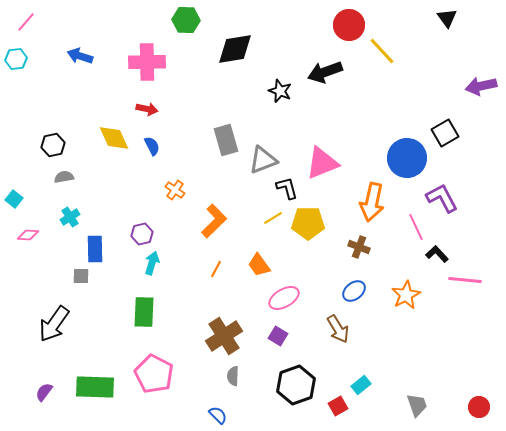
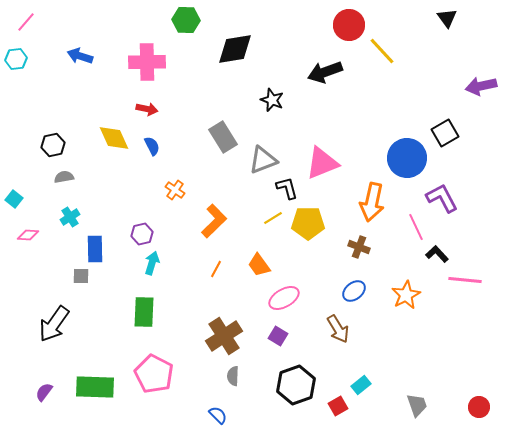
black star at (280, 91): moved 8 px left, 9 px down
gray rectangle at (226, 140): moved 3 px left, 3 px up; rotated 16 degrees counterclockwise
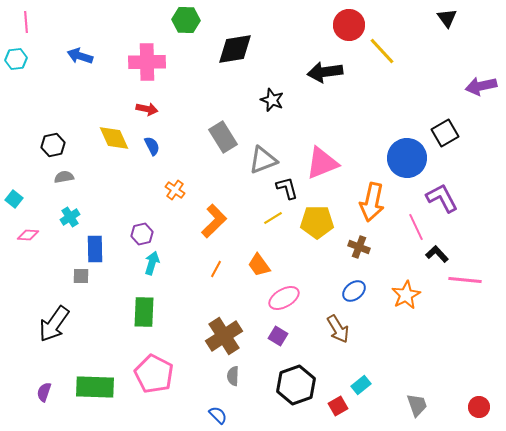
pink line at (26, 22): rotated 45 degrees counterclockwise
black arrow at (325, 72): rotated 12 degrees clockwise
yellow pentagon at (308, 223): moved 9 px right, 1 px up
purple semicircle at (44, 392): rotated 18 degrees counterclockwise
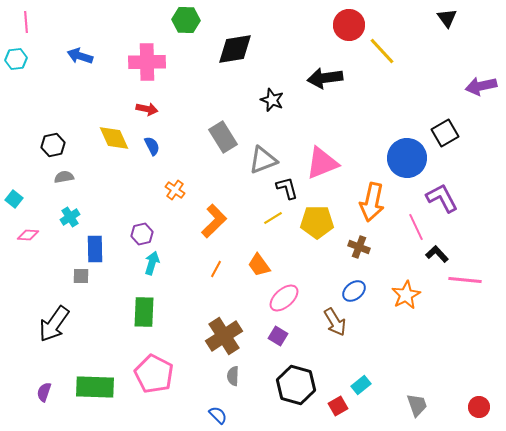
black arrow at (325, 72): moved 6 px down
pink ellipse at (284, 298): rotated 12 degrees counterclockwise
brown arrow at (338, 329): moved 3 px left, 7 px up
black hexagon at (296, 385): rotated 24 degrees counterclockwise
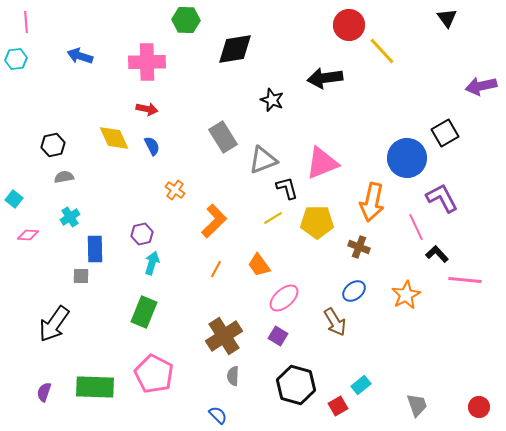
green rectangle at (144, 312): rotated 20 degrees clockwise
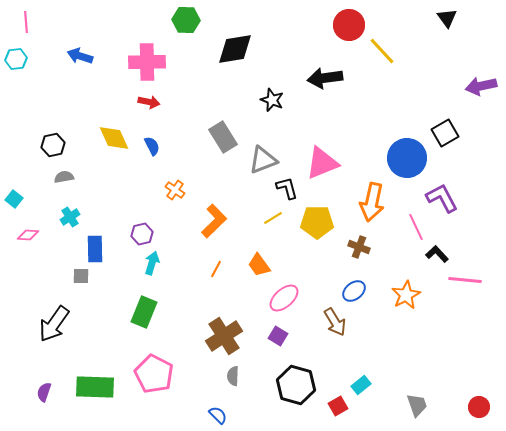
red arrow at (147, 109): moved 2 px right, 7 px up
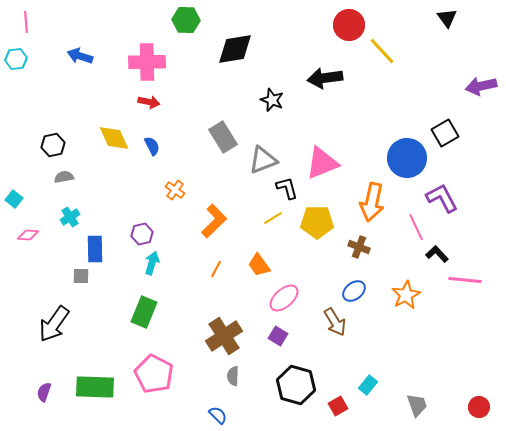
cyan rectangle at (361, 385): moved 7 px right; rotated 12 degrees counterclockwise
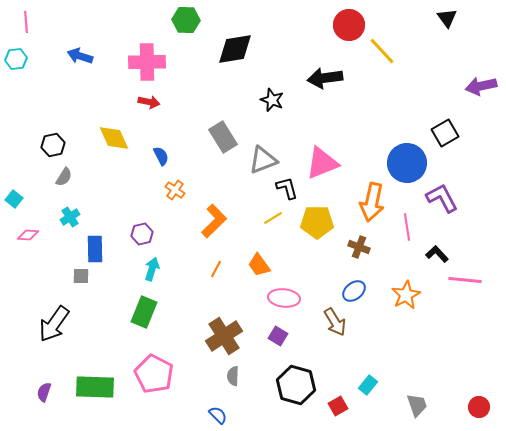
blue semicircle at (152, 146): moved 9 px right, 10 px down
blue circle at (407, 158): moved 5 px down
gray semicircle at (64, 177): rotated 132 degrees clockwise
pink line at (416, 227): moved 9 px left; rotated 16 degrees clockwise
cyan arrow at (152, 263): moved 6 px down
pink ellipse at (284, 298): rotated 48 degrees clockwise
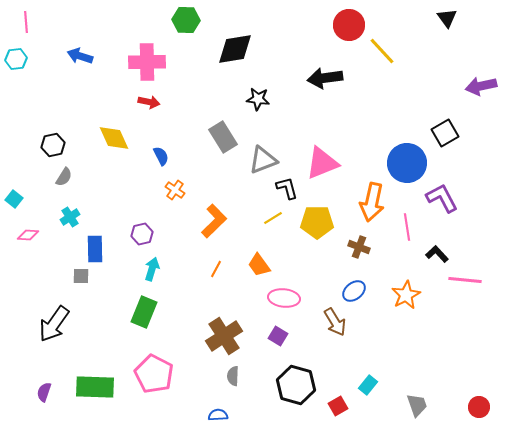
black star at (272, 100): moved 14 px left, 1 px up; rotated 15 degrees counterclockwise
blue semicircle at (218, 415): rotated 48 degrees counterclockwise
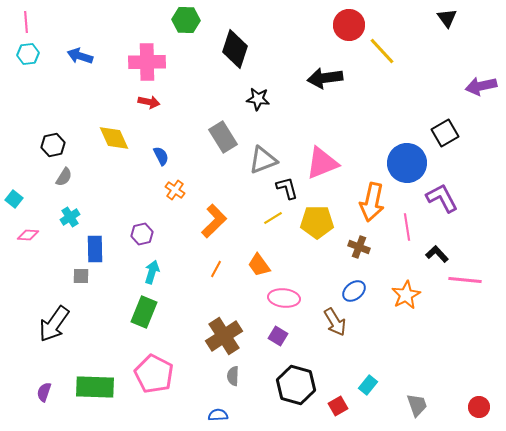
black diamond at (235, 49): rotated 63 degrees counterclockwise
cyan hexagon at (16, 59): moved 12 px right, 5 px up
cyan arrow at (152, 269): moved 3 px down
